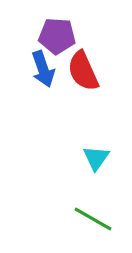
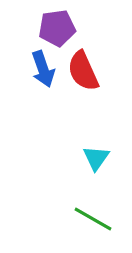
purple pentagon: moved 8 px up; rotated 12 degrees counterclockwise
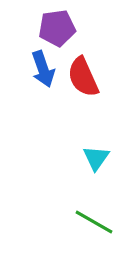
red semicircle: moved 6 px down
green line: moved 1 px right, 3 px down
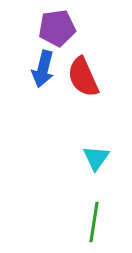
blue arrow: rotated 33 degrees clockwise
green line: rotated 69 degrees clockwise
